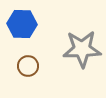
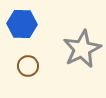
gray star: rotated 24 degrees counterclockwise
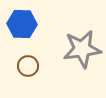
gray star: rotated 18 degrees clockwise
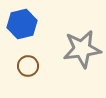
blue hexagon: rotated 16 degrees counterclockwise
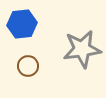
blue hexagon: rotated 8 degrees clockwise
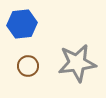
gray star: moved 5 px left, 14 px down
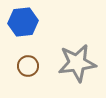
blue hexagon: moved 1 px right, 2 px up
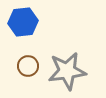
gray star: moved 10 px left, 8 px down
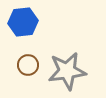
brown circle: moved 1 px up
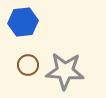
gray star: moved 2 px left; rotated 12 degrees clockwise
